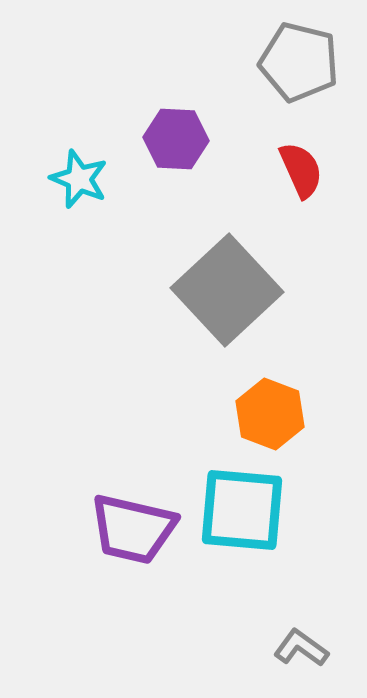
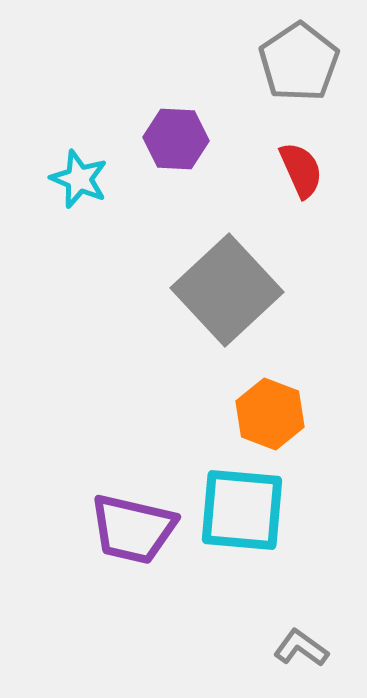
gray pentagon: rotated 24 degrees clockwise
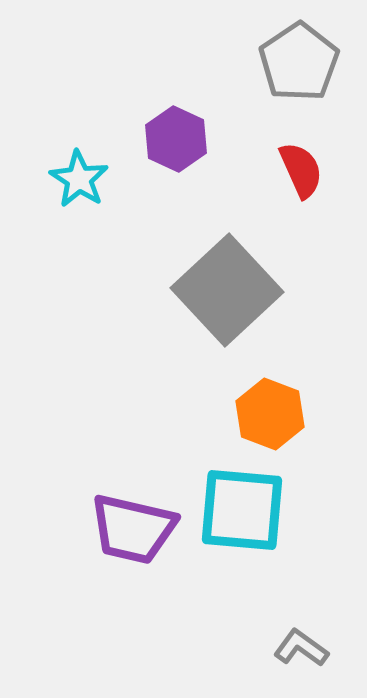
purple hexagon: rotated 22 degrees clockwise
cyan star: rotated 10 degrees clockwise
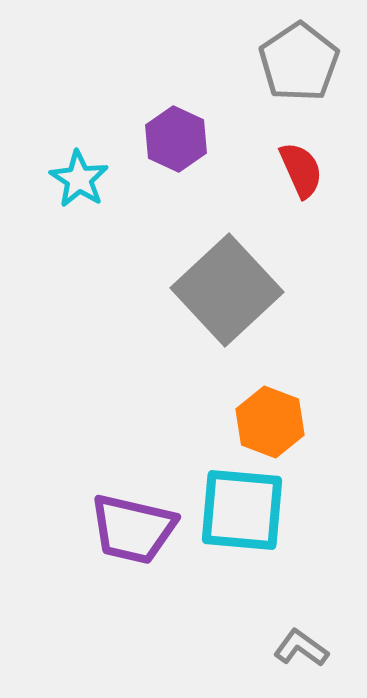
orange hexagon: moved 8 px down
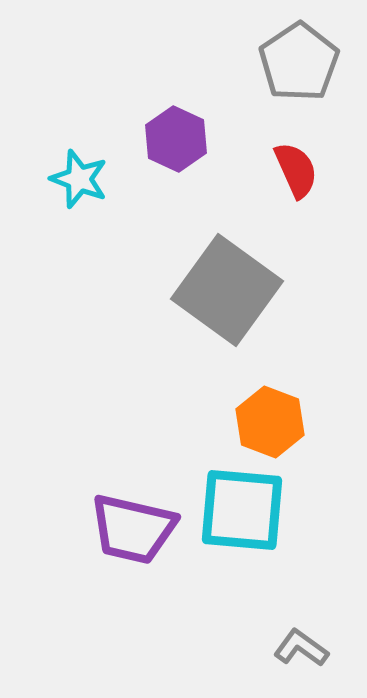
red semicircle: moved 5 px left
cyan star: rotated 12 degrees counterclockwise
gray square: rotated 11 degrees counterclockwise
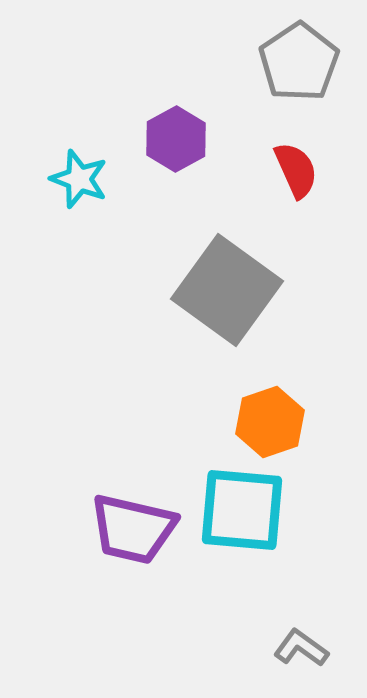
purple hexagon: rotated 6 degrees clockwise
orange hexagon: rotated 20 degrees clockwise
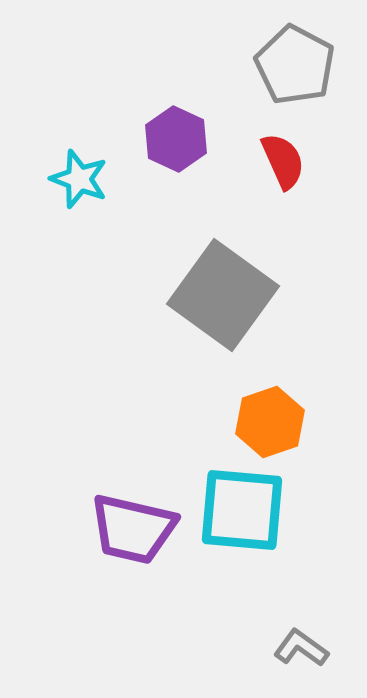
gray pentagon: moved 4 px left, 3 px down; rotated 10 degrees counterclockwise
purple hexagon: rotated 6 degrees counterclockwise
red semicircle: moved 13 px left, 9 px up
gray square: moved 4 px left, 5 px down
